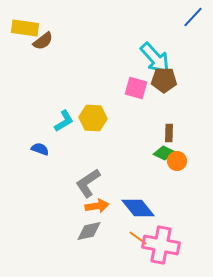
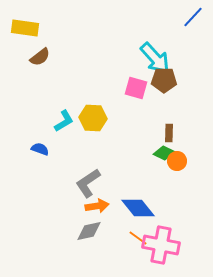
brown semicircle: moved 3 px left, 16 px down
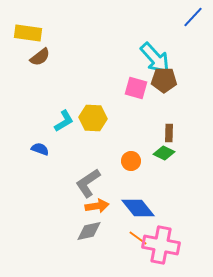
yellow rectangle: moved 3 px right, 5 px down
orange circle: moved 46 px left
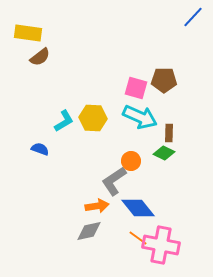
cyan arrow: moved 15 px left, 59 px down; rotated 24 degrees counterclockwise
gray L-shape: moved 26 px right, 2 px up
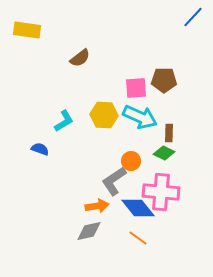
yellow rectangle: moved 1 px left, 3 px up
brown semicircle: moved 40 px right, 1 px down
pink square: rotated 20 degrees counterclockwise
yellow hexagon: moved 11 px right, 3 px up
pink cross: moved 53 px up; rotated 6 degrees counterclockwise
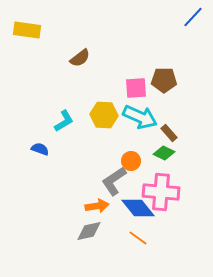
brown rectangle: rotated 42 degrees counterclockwise
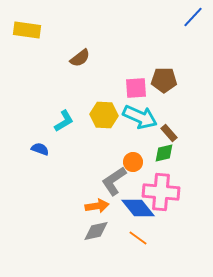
green diamond: rotated 40 degrees counterclockwise
orange circle: moved 2 px right, 1 px down
gray diamond: moved 7 px right
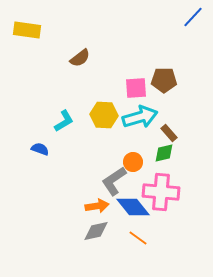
cyan arrow: rotated 40 degrees counterclockwise
blue diamond: moved 5 px left, 1 px up
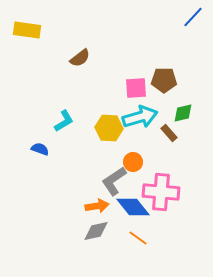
yellow hexagon: moved 5 px right, 13 px down
green diamond: moved 19 px right, 40 px up
